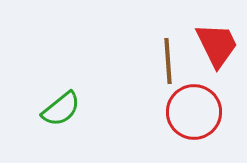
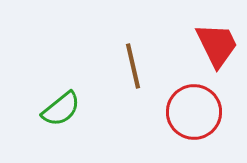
brown line: moved 35 px left, 5 px down; rotated 9 degrees counterclockwise
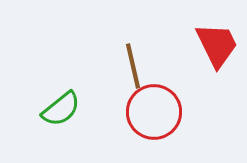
red circle: moved 40 px left
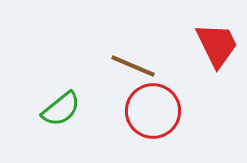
brown line: rotated 54 degrees counterclockwise
red circle: moved 1 px left, 1 px up
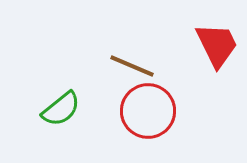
brown line: moved 1 px left
red circle: moved 5 px left
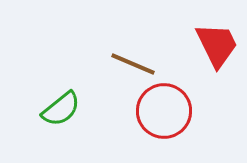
brown line: moved 1 px right, 2 px up
red circle: moved 16 px right
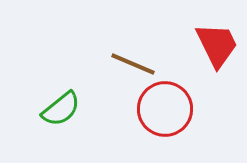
red circle: moved 1 px right, 2 px up
